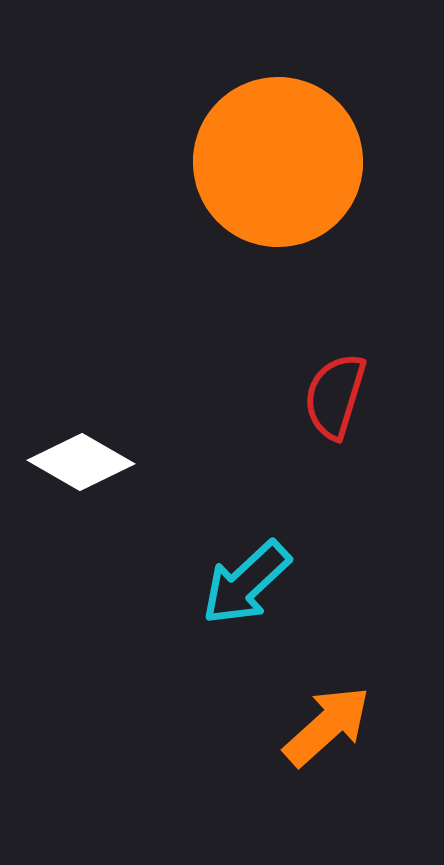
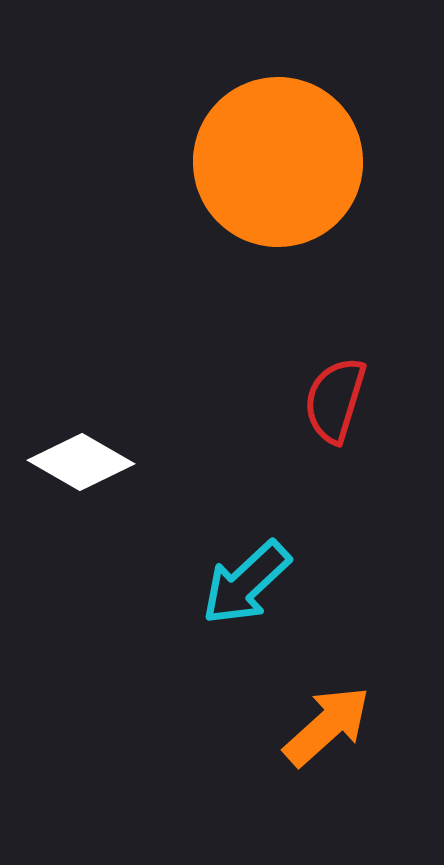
red semicircle: moved 4 px down
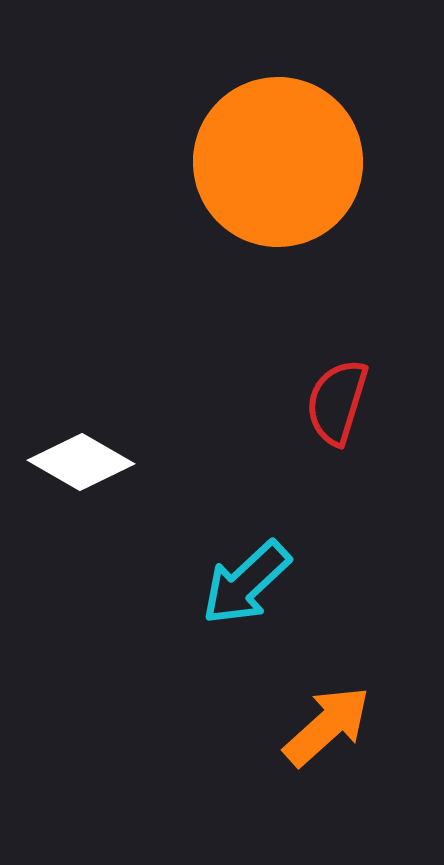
red semicircle: moved 2 px right, 2 px down
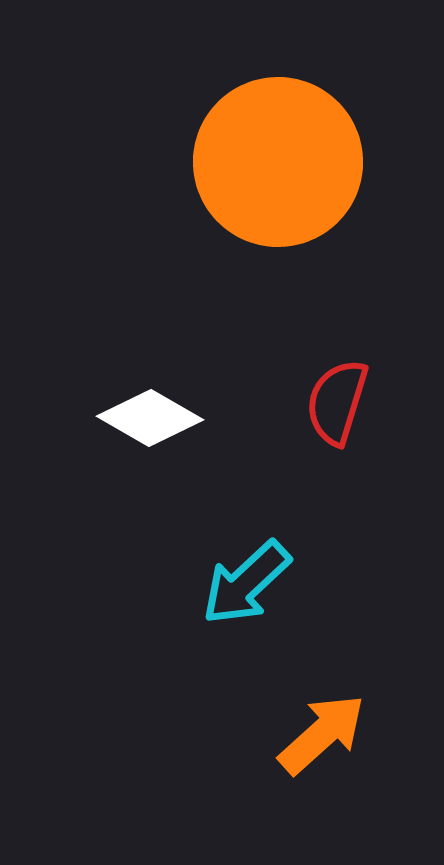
white diamond: moved 69 px right, 44 px up
orange arrow: moved 5 px left, 8 px down
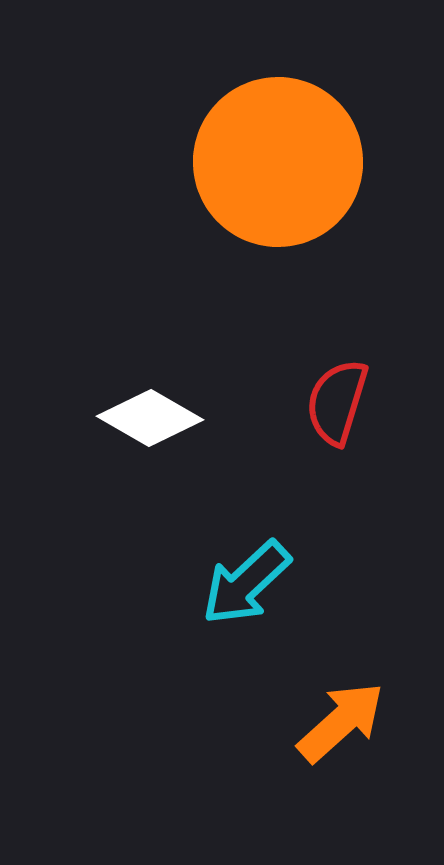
orange arrow: moved 19 px right, 12 px up
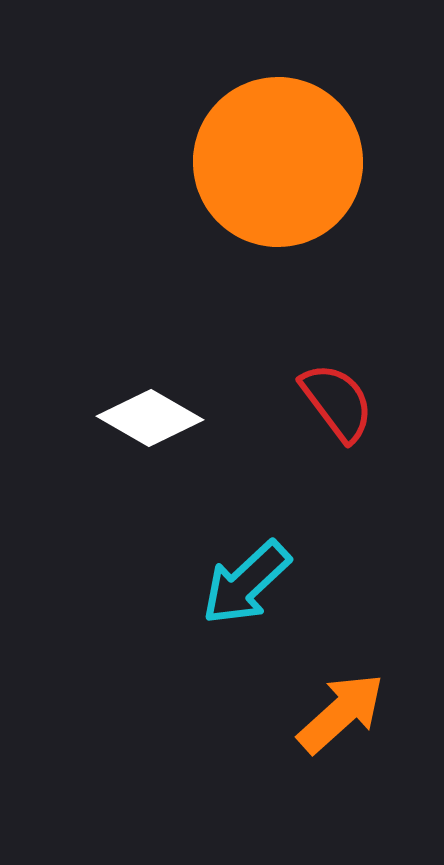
red semicircle: rotated 126 degrees clockwise
orange arrow: moved 9 px up
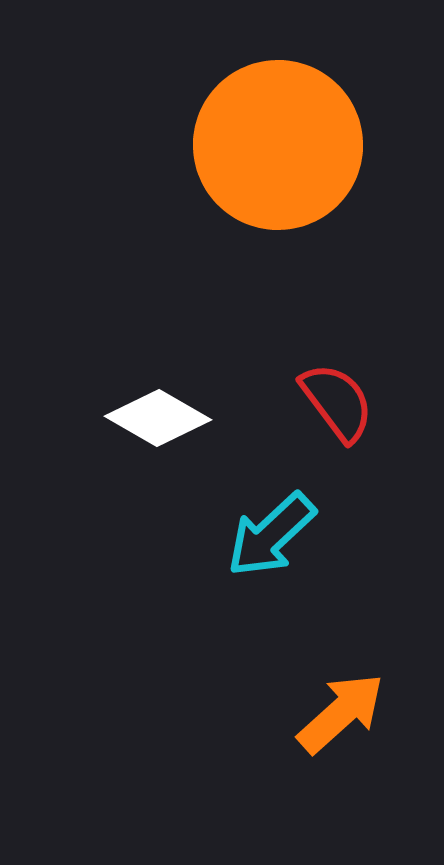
orange circle: moved 17 px up
white diamond: moved 8 px right
cyan arrow: moved 25 px right, 48 px up
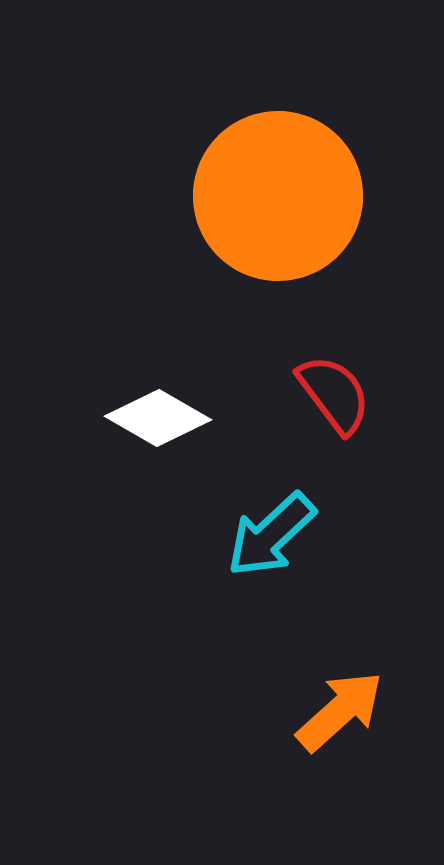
orange circle: moved 51 px down
red semicircle: moved 3 px left, 8 px up
orange arrow: moved 1 px left, 2 px up
